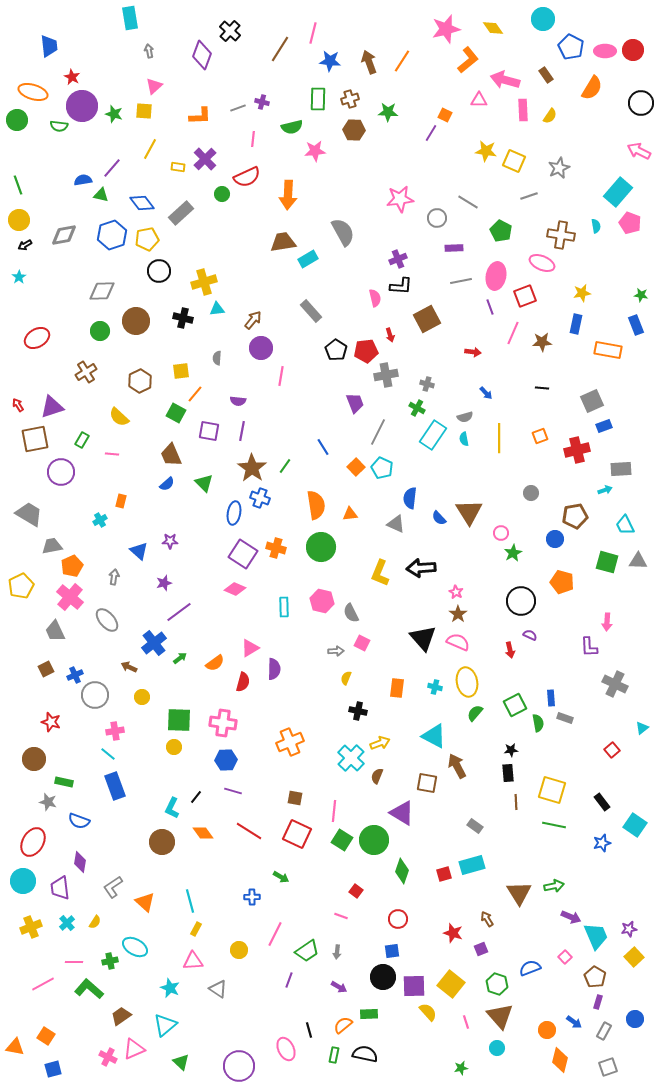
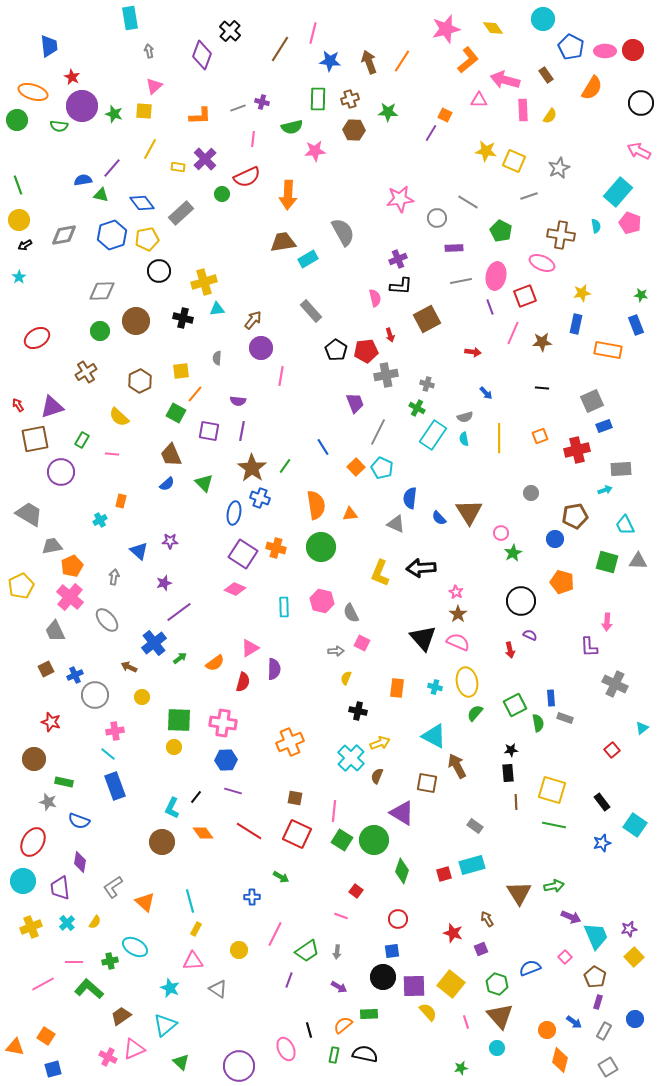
gray square at (608, 1067): rotated 12 degrees counterclockwise
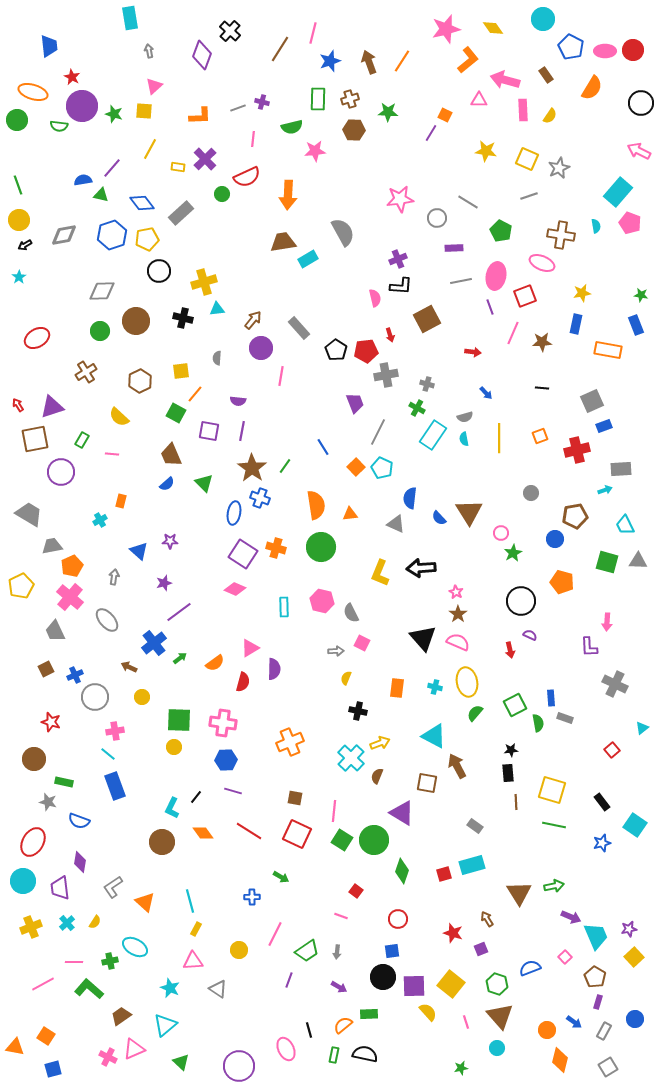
blue star at (330, 61): rotated 25 degrees counterclockwise
yellow square at (514, 161): moved 13 px right, 2 px up
gray rectangle at (311, 311): moved 12 px left, 17 px down
gray circle at (95, 695): moved 2 px down
